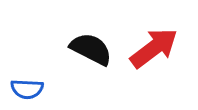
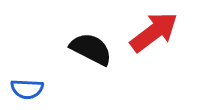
red arrow: moved 16 px up
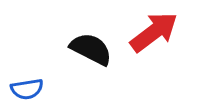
blue semicircle: rotated 12 degrees counterclockwise
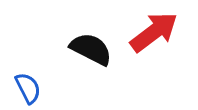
blue semicircle: moved 1 px right, 1 px up; rotated 108 degrees counterclockwise
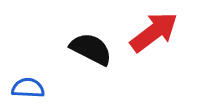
blue semicircle: rotated 60 degrees counterclockwise
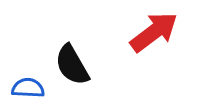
black semicircle: moved 19 px left, 16 px down; rotated 147 degrees counterclockwise
